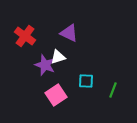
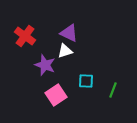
white triangle: moved 7 px right, 6 px up
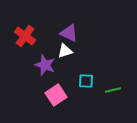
green line: rotated 56 degrees clockwise
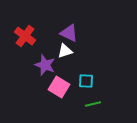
green line: moved 20 px left, 14 px down
pink square: moved 3 px right, 8 px up; rotated 25 degrees counterclockwise
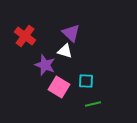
purple triangle: moved 2 px right; rotated 18 degrees clockwise
white triangle: rotated 35 degrees clockwise
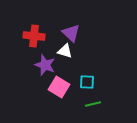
red cross: moved 9 px right; rotated 30 degrees counterclockwise
cyan square: moved 1 px right, 1 px down
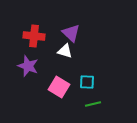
purple star: moved 17 px left, 1 px down
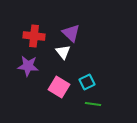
white triangle: moved 2 px left, 1 px down; rotated 35 degrees clockwise
purple star: rotated 15 degrees counterclockwise
cyan square: rotated 28 degrees counterclockwise
green line: rotated 21 degrees clockwise
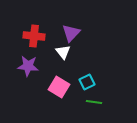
purple triangle: rotated 30 degrees clockwise
green line: moved 1 px right, 2 px up
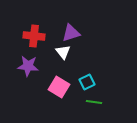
purple triangle: rotated 30 degrees clockwise
